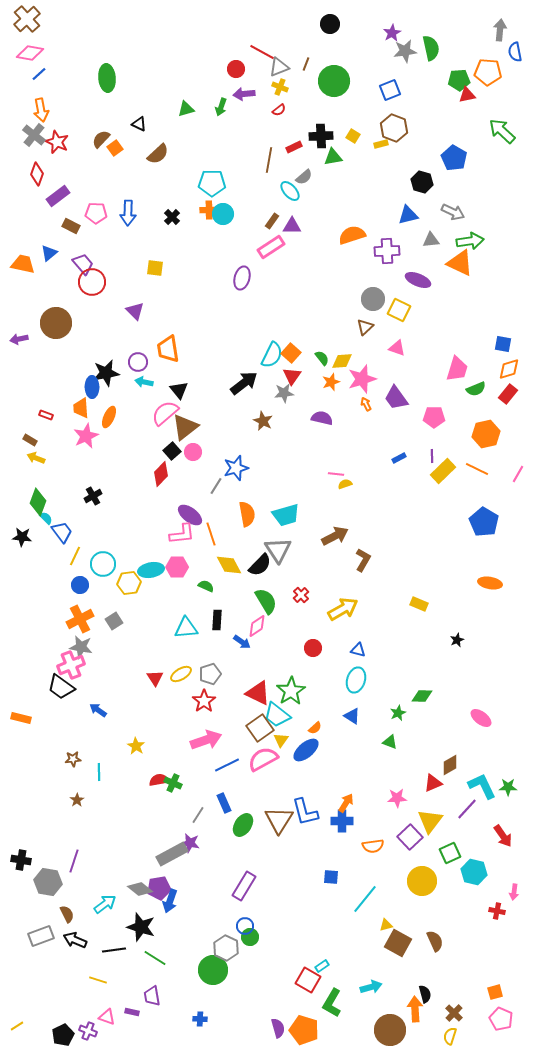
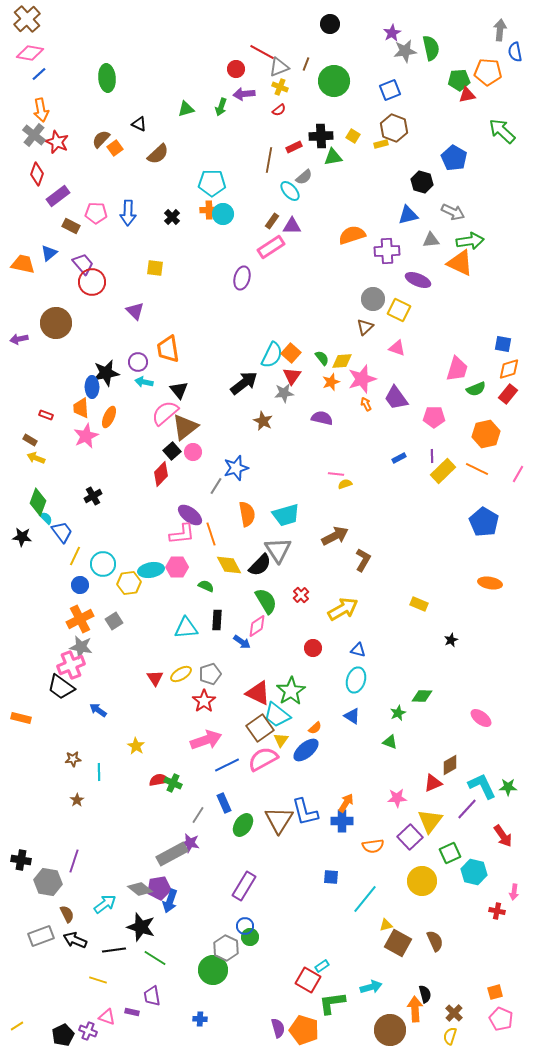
black star at (457, 640): moved 6 px left
green L-shape at (332, 1003): rotated 52 degrees clockwise
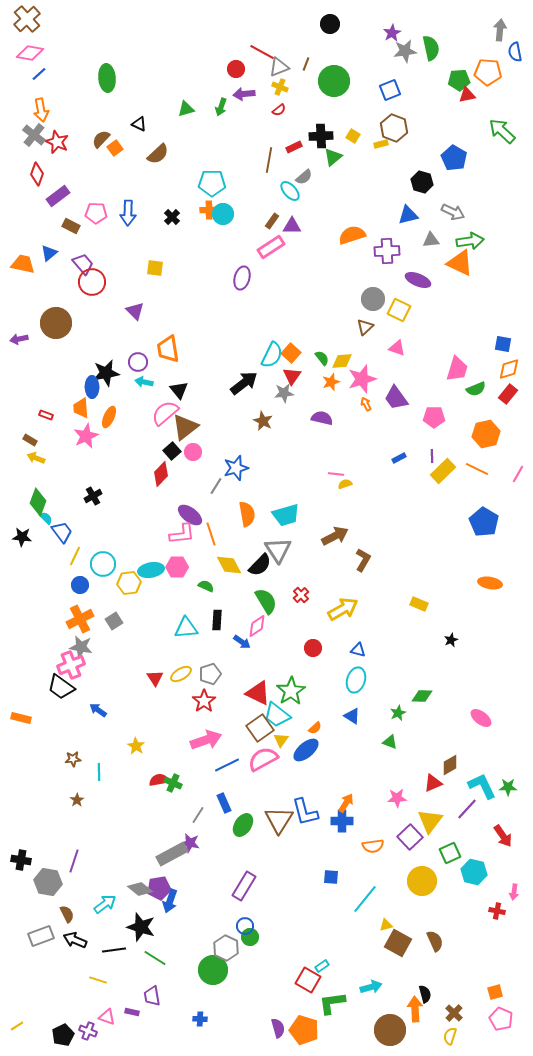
green triangle at (333, 157): rotated 30 degrees counterclockwise
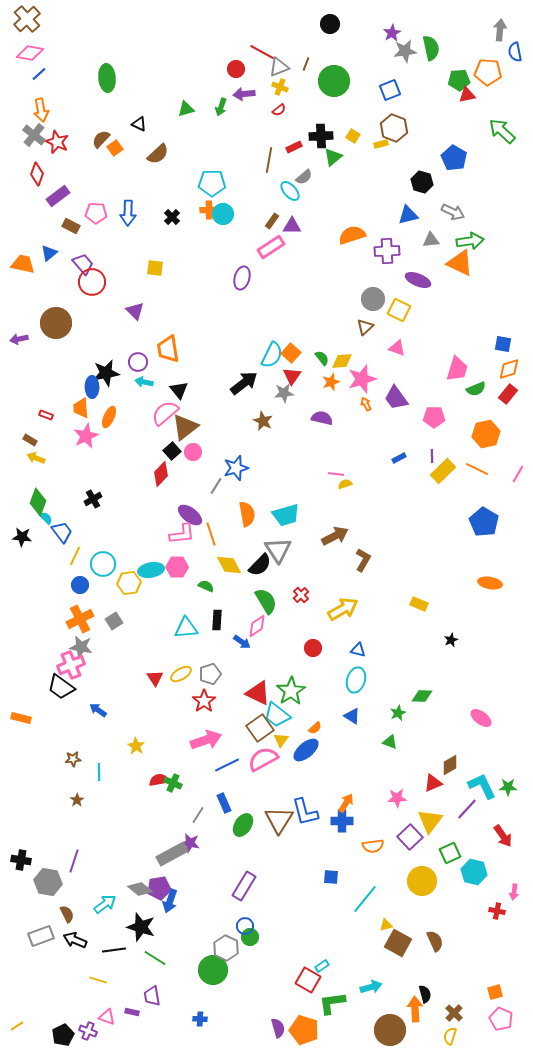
black cross at (93, 496): moved 3 px down
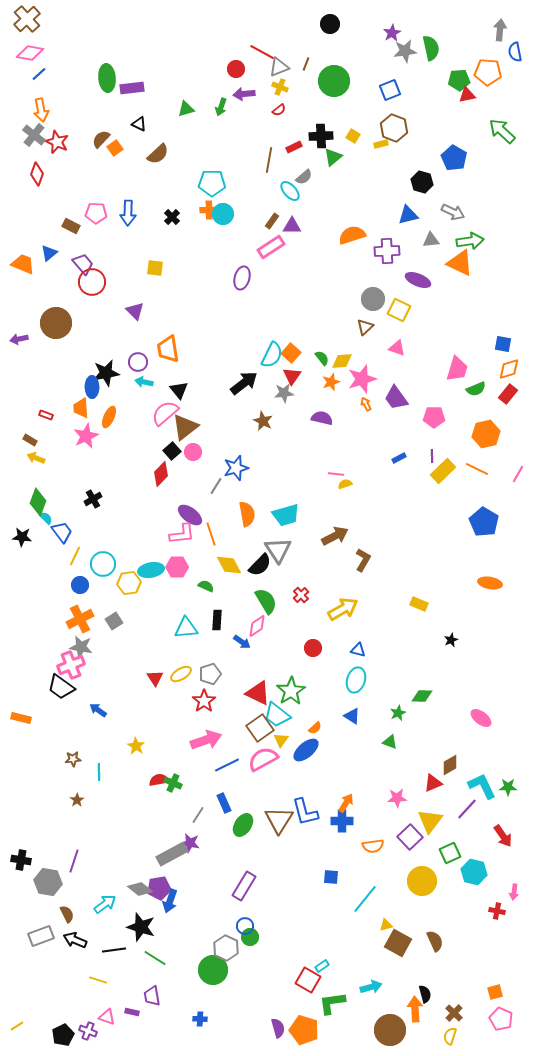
purple rectangle at (58, 196): moved 74 px right, 108 px up; rotated 30 degrees clockwise
orange trapezoid at (23, 264): rotated 10 degrees clockwise
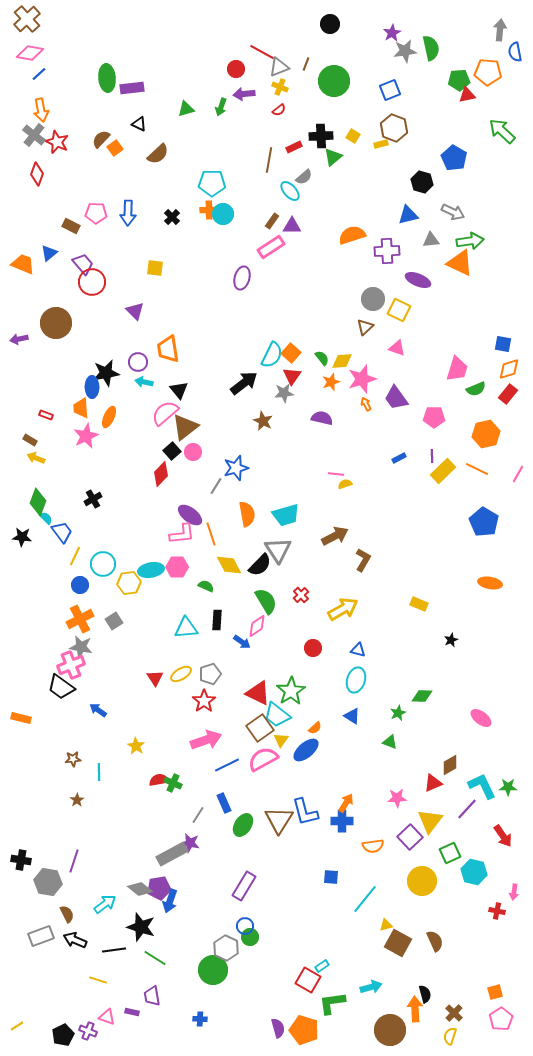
pink pentagon at (501, 1019): rotated 15 degrees clockwise
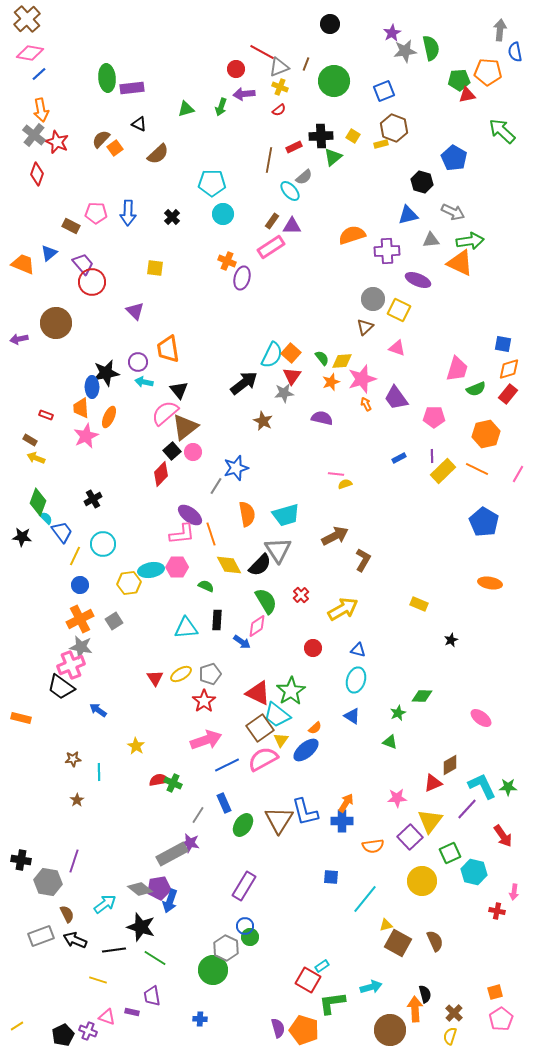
blue square at (390, 90): moved 6 px left, 1 px down
orange cross at (209, 210): moved 18 px right, 51 px down; rotated 24 degrees clockwise
cyan circle at (103, 564): moved 20 px up
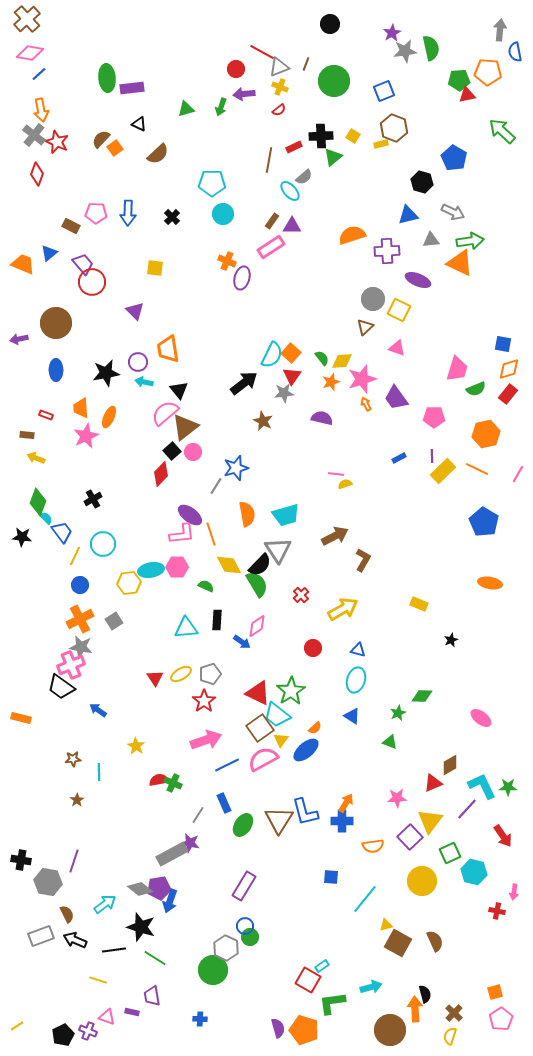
blue ellipse at (92, 387): moved 36 px left, 17 px up
brown rectangle at (30, 440): moved 3 px left, 5 px up; rotated 24 degrees counterclockwise
green semicircle at (266, 601): moved 9 px left, 17 px up
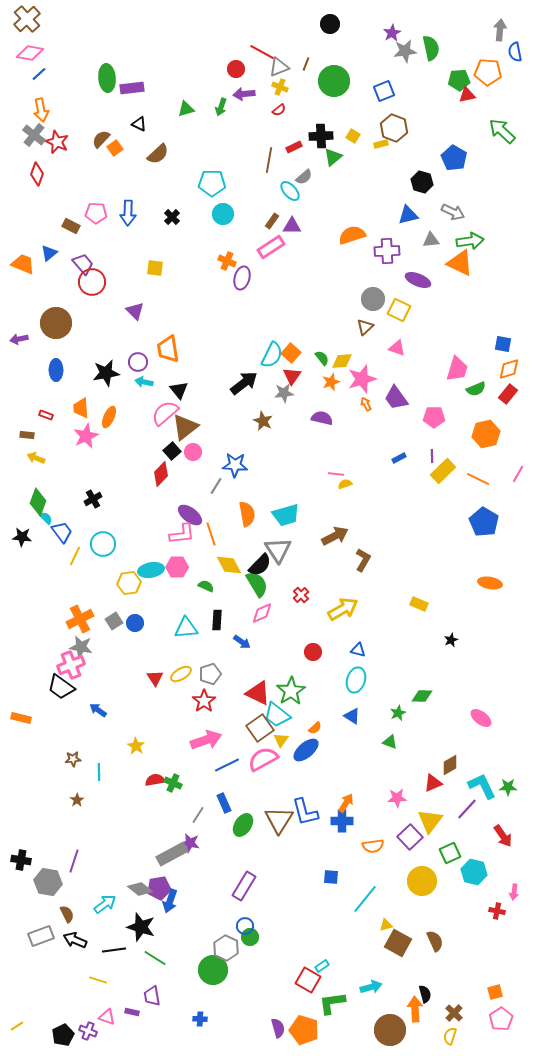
blue star at (236, 468): moved 1 px left, 3 px up; rotated 20 degrees clockwise
orange line at (477, 469): moved 1 px right, 10 px down
blue circle at (80, 585): moved 55 px right, 38 px down
pink diamond at (257, 626): moved 5 px right, 13 px up; rotated 10 degrees clockwise
red circle at (313, 648): moved 4 px down
red semicircle at (159, 780): moved 4 px left
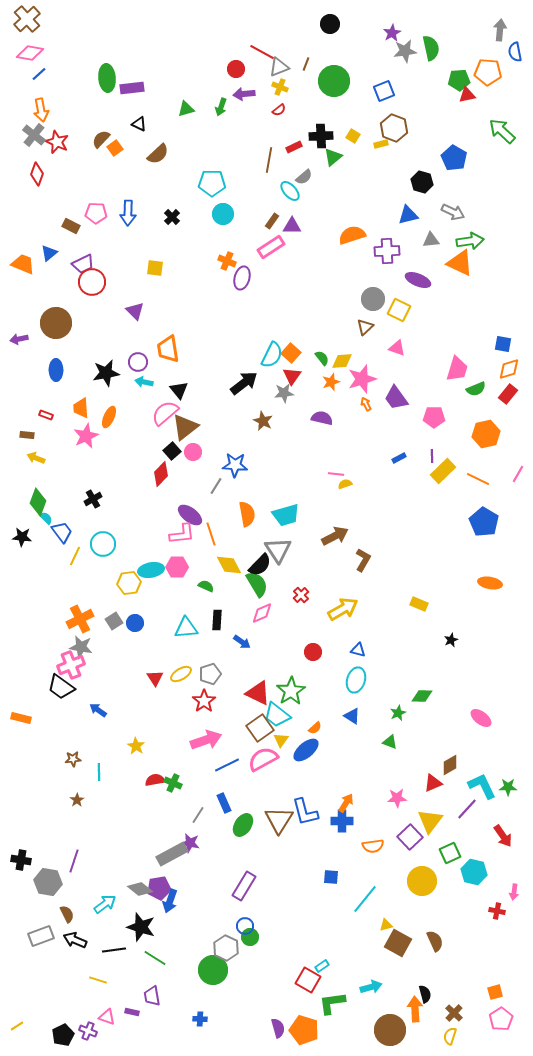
purple trapezoid at (83, 264): rotated 105 degrees clockwise
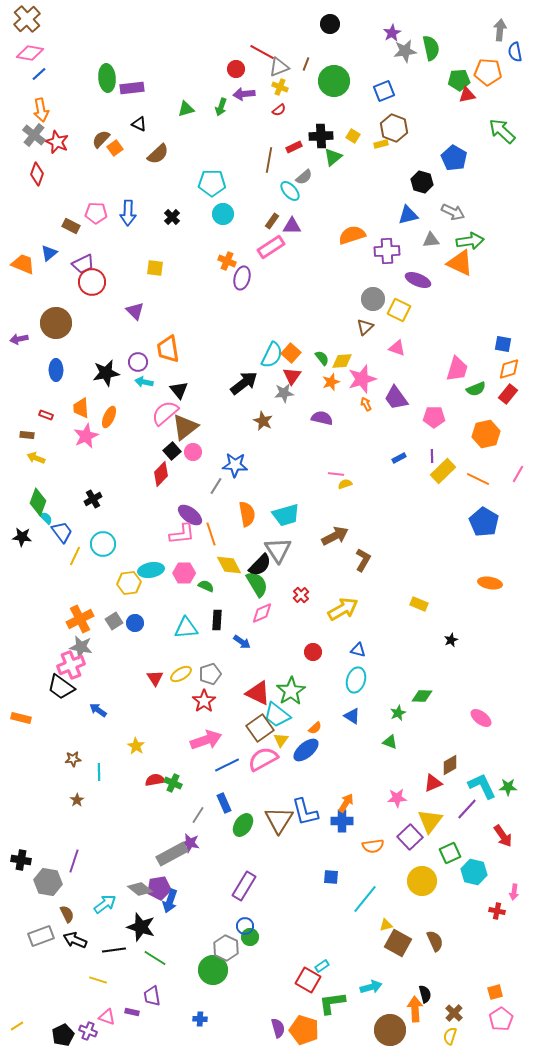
pink hexagon at (177, 567): moved 7 px right, 6 px down
